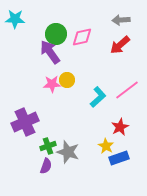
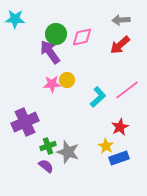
purple semicircle: rotated 70 degrees counterclockwise
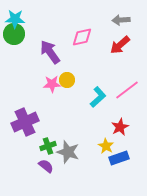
green circle: moved 42 px left
